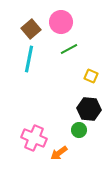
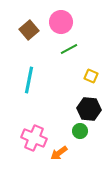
brown square: moved 2 px left, 1 px down
cyan line: moved 21 px down
green circle: moved 1 px right, 1 px down
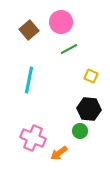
pink cross: moved 1 px left
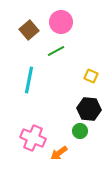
green line: moved 13 px left, 2 px down
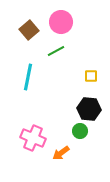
yellow square: rotated 24 degrees counterclockwise
cyan line: moved 1 px left, 3 px up
orange arrow: moved 2 px right
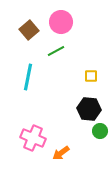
green circle: moved 20 px right
